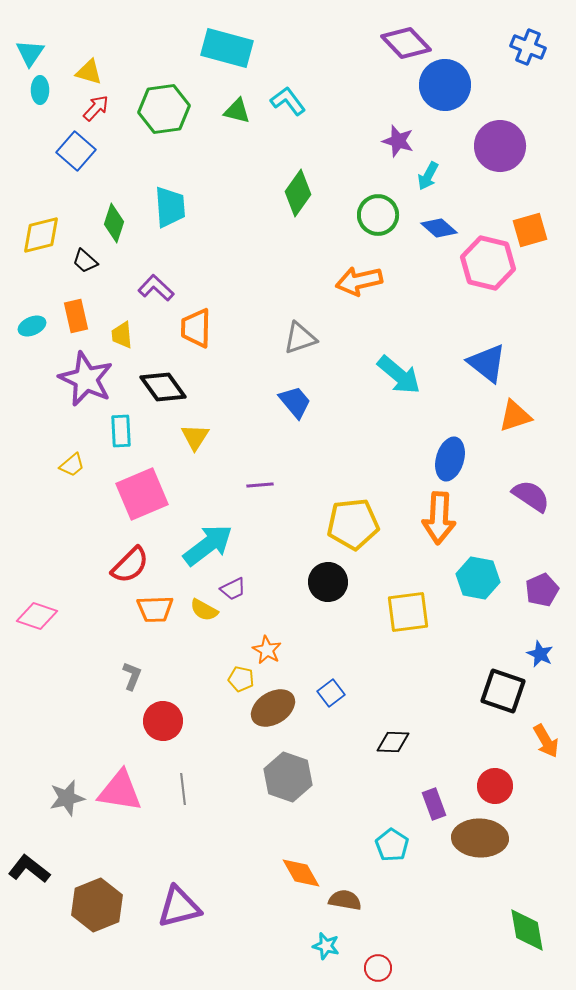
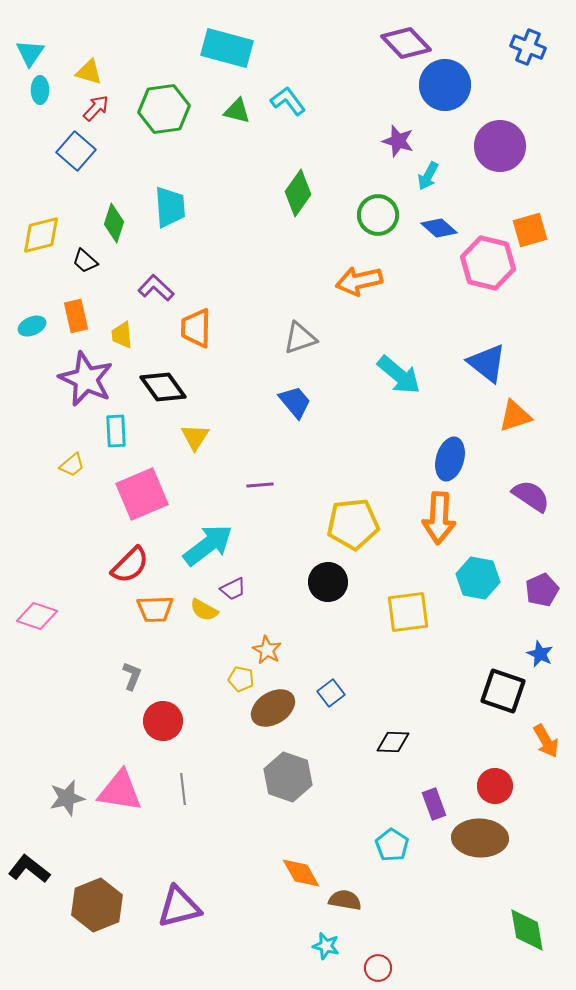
cyan rectangle at (121, 431): moved 5 px left
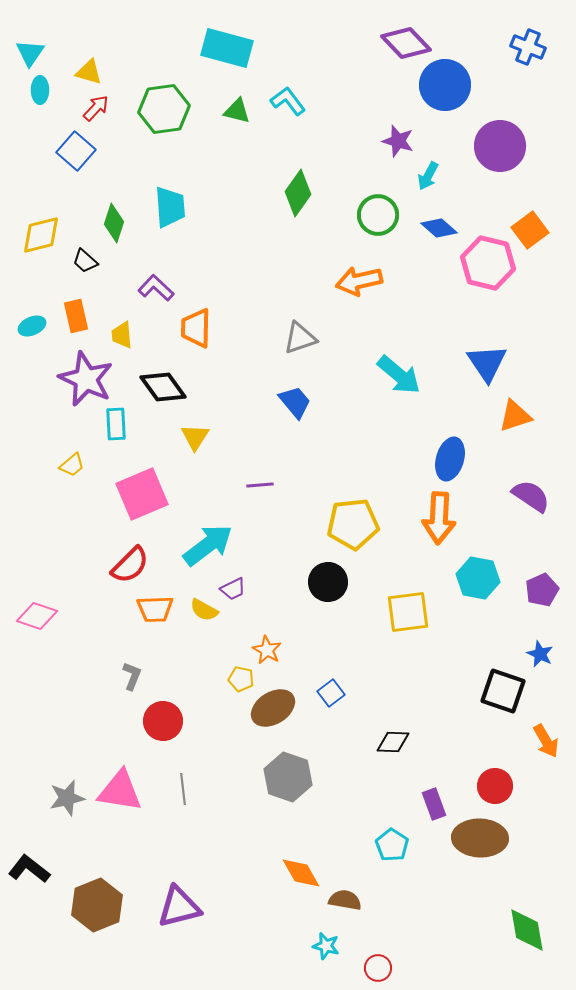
orange square at (530, 230): rotated 21 degrees counterclockwise
blue triangle at (487, 363): rotated 18 degrees clockwise
cyan rectangle at (116, 431): moved 7 px up
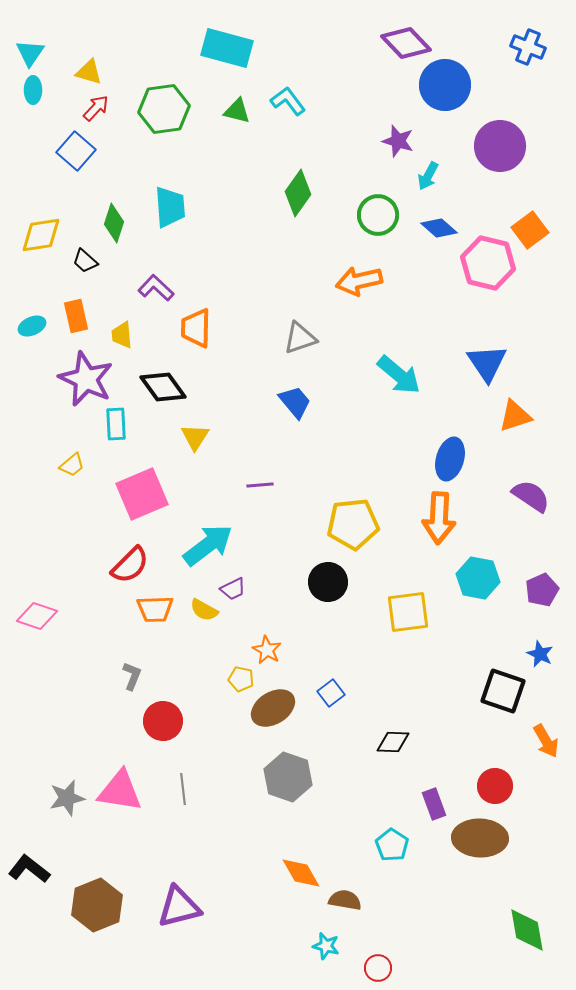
cyan ellipse at (40, 90): moved 7 px left
yellow diamond at (41, 235): rotated 6 degrees clockwise
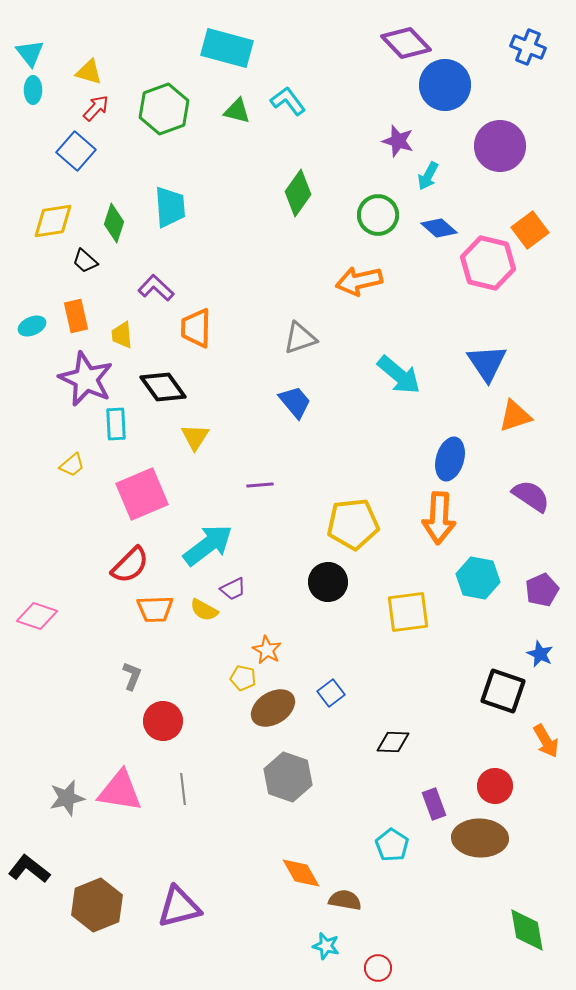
cyan triangle at (30, 53): rotated 12 degrees counterclockwise
green hexagon at (164, 109): rotated 12 degrees counterclockwise
yellow diamond at (41, 235): moved 12 px right, 14 px up
yellow pentagon at (241, 679): moved 2 px right, 1 px up
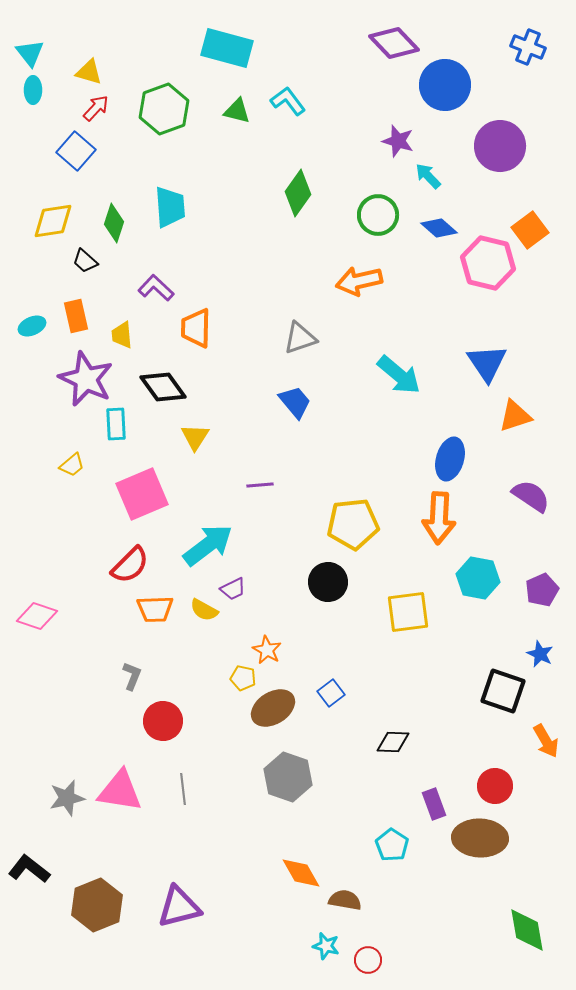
purple diamond at (406, 43): moved 12 px left
cyan arrow at (428, 176): rotated 108 degrees clockwise
red circle at (378, 968): moved 10 px left, 8 px up
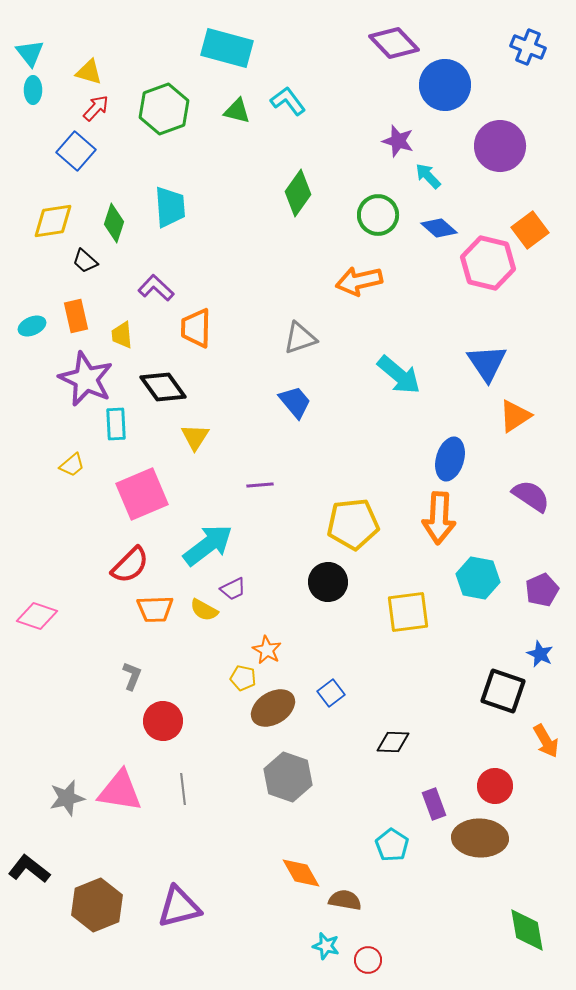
orange triangle at (515, 416): rotated 15 degrees counterclockwise
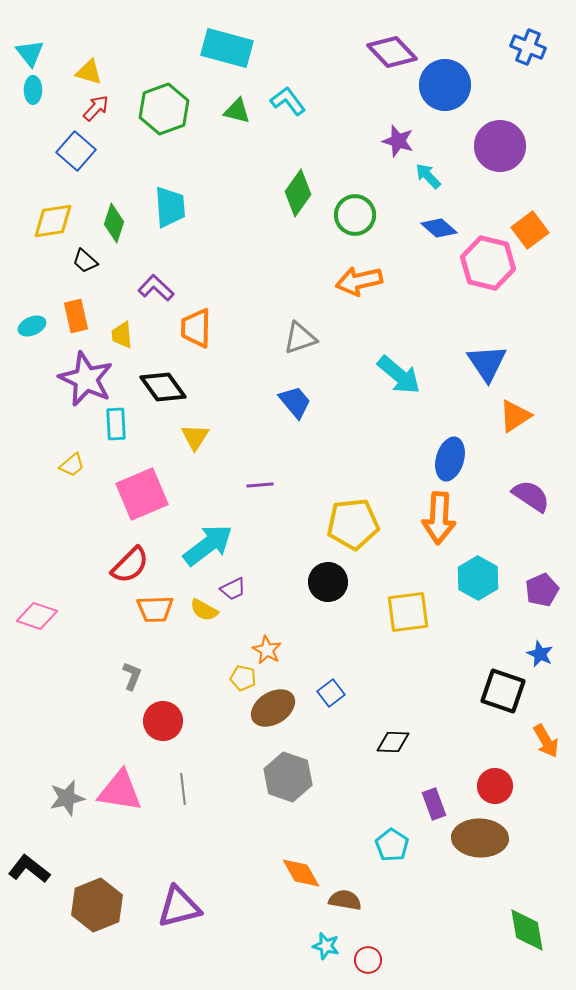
purple diamond at (394, 43): moved 2 px left, 9 px down
green circle at (378, 215): moved 23 px left
cyan hexagon at (478, 578): rotated 18 degrees clockwise
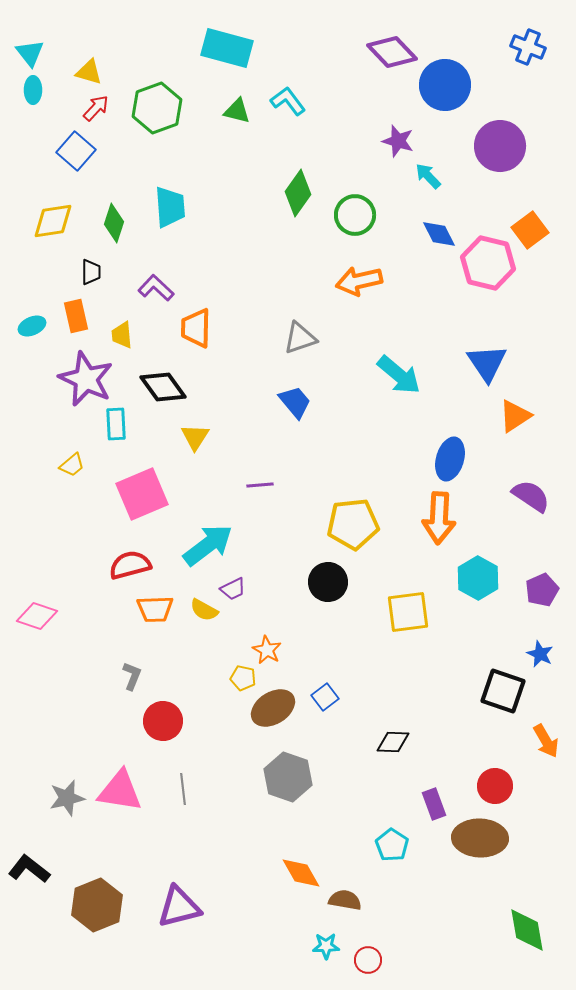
green hexagon at (164, 109): moved 7 px left, 1 px up
blue diamond at (439, 228): moved 6 px down; rotated 21 degrees clockwise
black trapezoid at (85, 261): moved 6 px right, 11 px down; rotated 132 degrees counterclockwise
red semicircle at (130, 565): rotated 150 degrees counterclockwise
blue square at (331, 693): moved 6 px left, 4 px down
cyan star at (326, 946): rotated 16 degrees counterclockwise
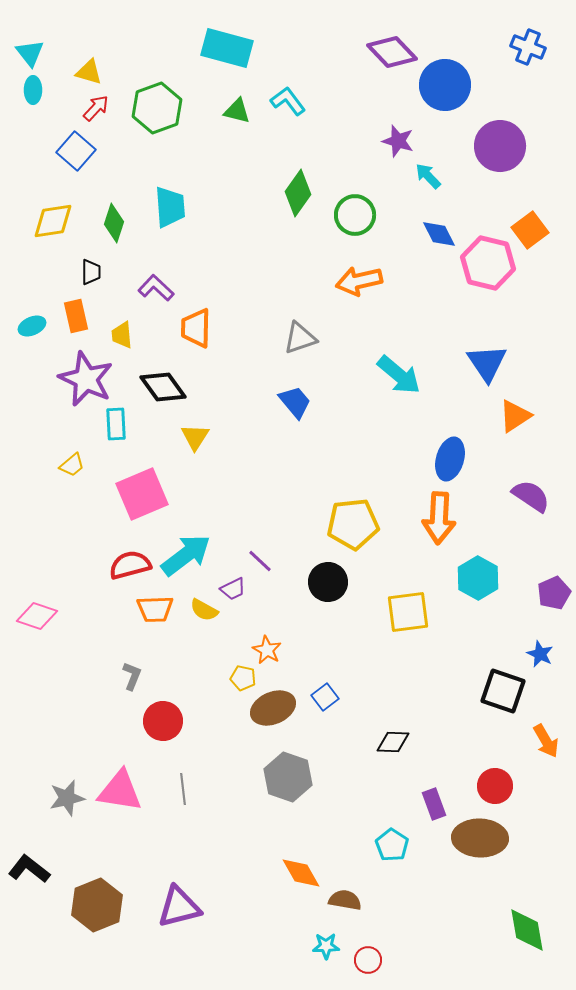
purple line at (260, 485): moved 76 px down; rotated 48 degrees clockwise
cyan arrow at (208, 545): moved 22 px left, 10 px down
purple pentagon at (542, 590): moved 12 px right, 3 px down
brown ellipse at (273, 708): rotated 9 degrees clockwise
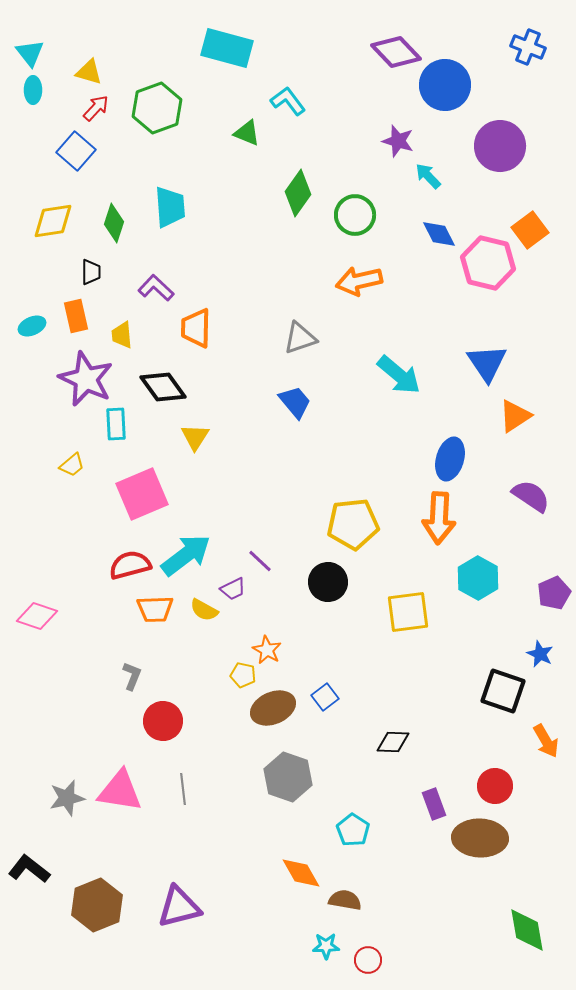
purple diamond at (392, 52): moved 4 px right
green triangle at (237, 111): moved 10 px right, 22 px down; rotated 8 degrees clockwise
yellow pentagon at (243, 678): moved 3 px up
cyan pentagon at (392, 845): moved 39 px left, 15 px up
